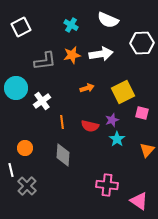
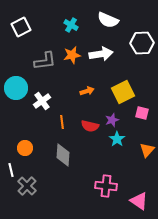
orange arrow: moved 3 px down
pink cross: moved 1 px left, 1 px down
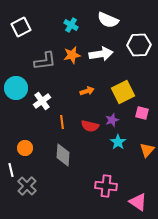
white hexagon: moved 3 px left, 2 px down
cyan star: moved 1 px right, 3 px down
pink triangle: moved 1 px left, 1 px down
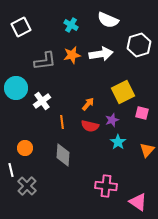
white hexagon: rotated 15 degrees counterclockwise
orange arrow: moved 1 px right, 13 px down; rotated 32 degrees counterclockwise
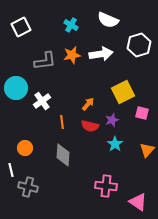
cyan star: moved 3 px left, 2 px down
gray cross: moved 1 px right, 1 px down; rotated 30 degrees counterclockwise
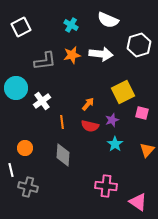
white arrow: rotated 15 degrees clockwise
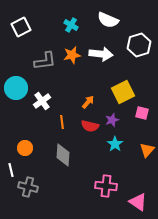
orange arrow: moved 2 px up
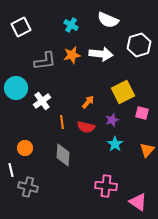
red semicircle: moved 4 px left, 1 px down
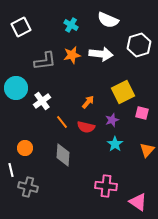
orange line: rotated 32 degrees counterclockwise
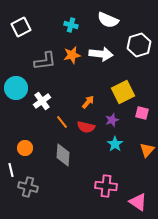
cyan cross: rotated 16 degrees counterclockwise
